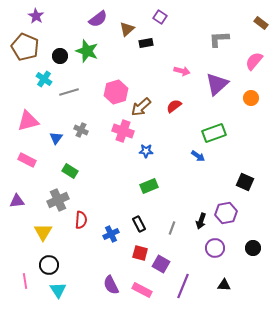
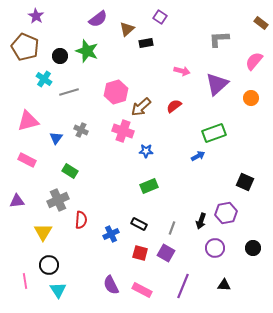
blue arrow at (198, 156): rotated 64 degrees counterclockwise
black rectangle at (139, 224): rotated 35 degrees counterclockwise
purple square at (161, 264): moved 5 px right, 11 px up
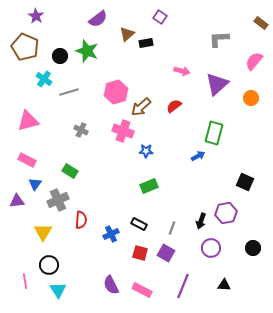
brown triangle at (127, 29): moved 5 px down
green rectangle at (214, 133): rotated 55 degrees counterclockwise
blue triangle at (56, 138): moved 21 px left, 46 px down
purple circle at (215, 248): moved 4 px left
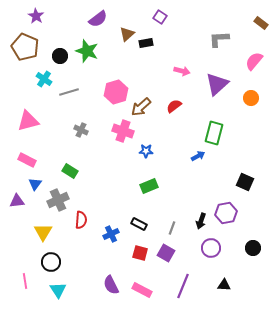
black circle at (49, 265): moved 2 px right, 3 px up
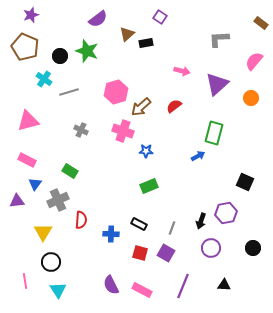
purple star at (36, 16): moved 5 px left, 1 px up; rotated 21 degrees clockwise
blue cross at (111, 234): rotated 28 degrees clockwise
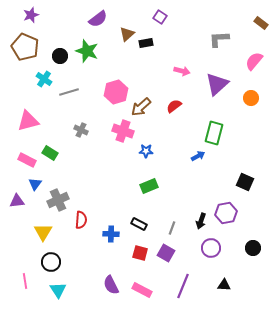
green rectangle at (70, 171): moved 20 px left, 18 px up
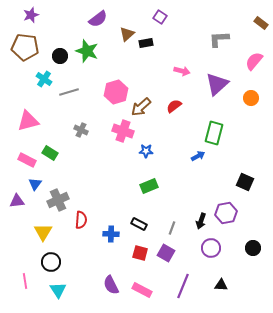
brown pentagon at (25, 47): rotated 16 degrees counterclockwise
black triangle at (224, 285): moved 3 px left
